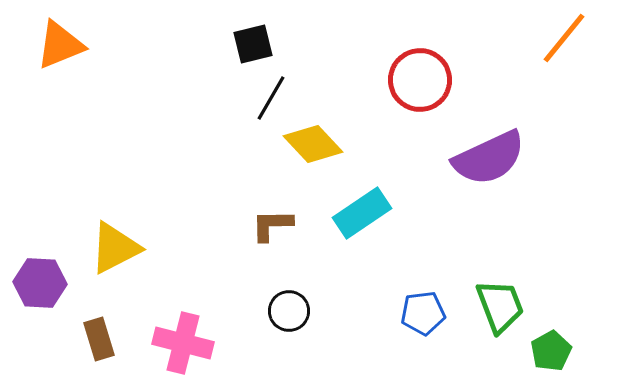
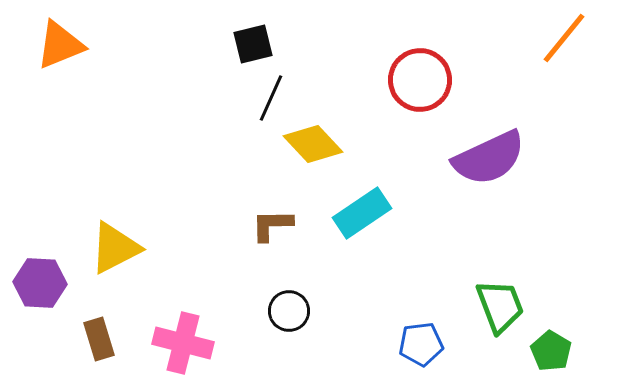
black line: rotated 6 degrees counterclockwise
blue pentagon: moved 2 px left, 31 px down
green pentagon: rotated 12 degrees counterclockwise
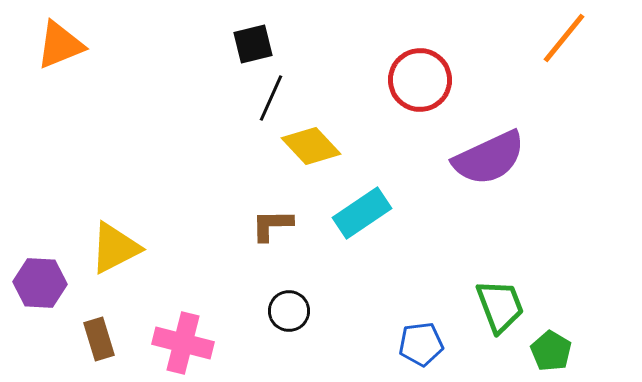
yellow diamond: moved 2 px left, 2 px down
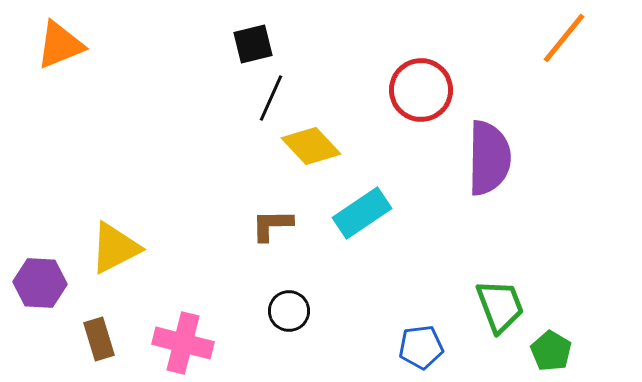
red circle: moved 1 px right, 10 px down
purple semicircle: rotated 64 degrees counterclockwise
blue pentagon: moved 3 px down
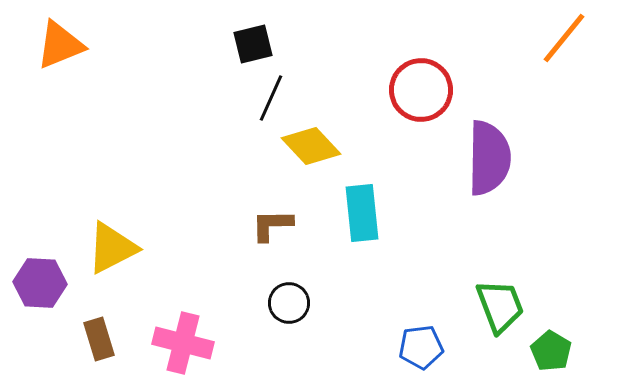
cyan rectangle: rotated 62 degrees counterclockwise
yellow triangle: moved 3 px left
black circle: moved 8 px up
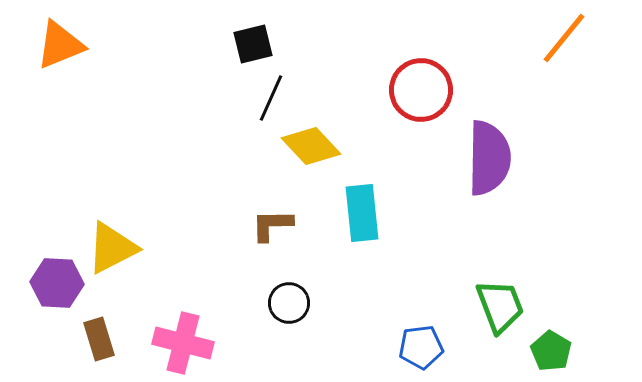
purple hexagon: moved 17 px right
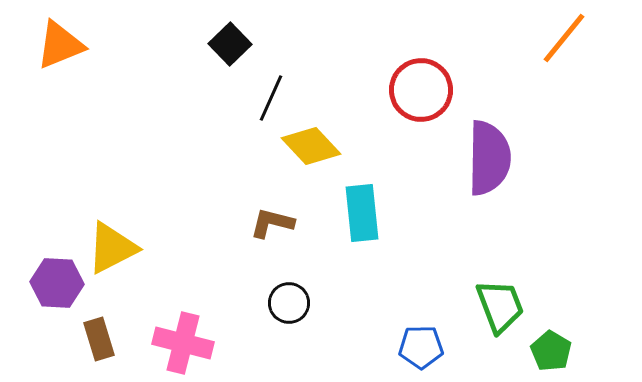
black square: moved 23 px left; rotated 30 degrees counterclockwise
brown L-shape: moved 2 px up; rotated 15 degrees clockwise
blue pentagon: rotated 6 degrees clockwise
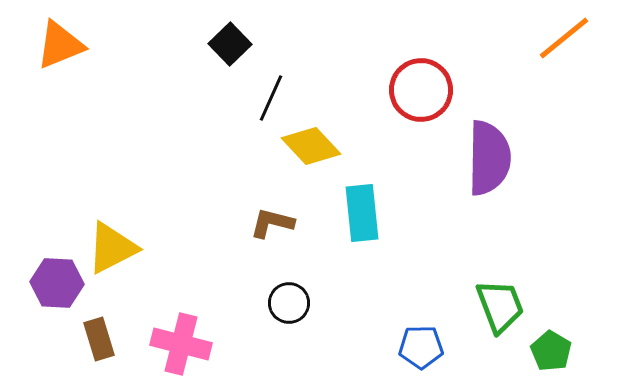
orange line: rotated 12 degrees clockwise
pink cross: moved 2 px left, 1 px down
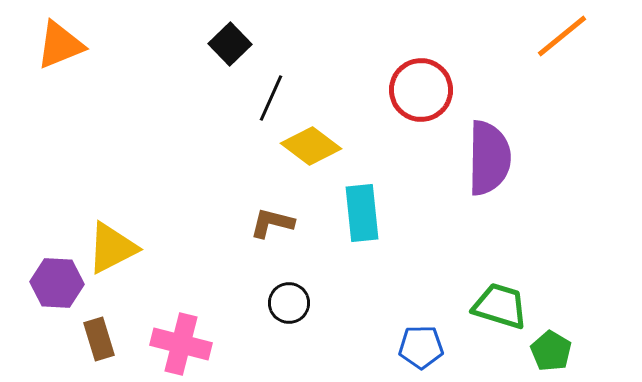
orange line: moved 2 px left, 2 px up
yellow diamond: rotated 10 degrees counterclockwise
green trapezoid: rotated 52 degrees counterclockwise
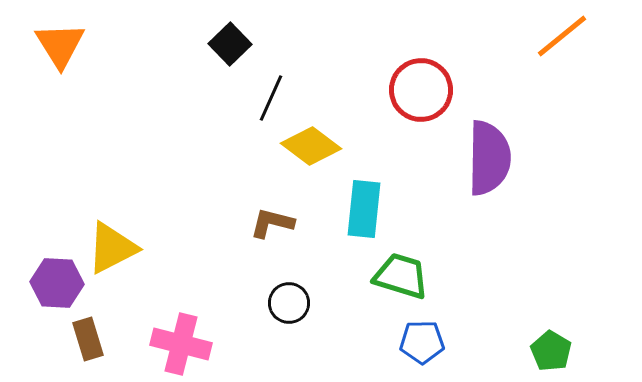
orange triangle: rotated 40 degrees counterclockwise
cyan rectangle: moved 2 px right, 4 px up; rotated 12 degrees clockwise
green trapezoid: moved 99 px left, 30 px up
brown rectangle: moved 11 px left
blue pentagon: moved 1 px right, 5 px up
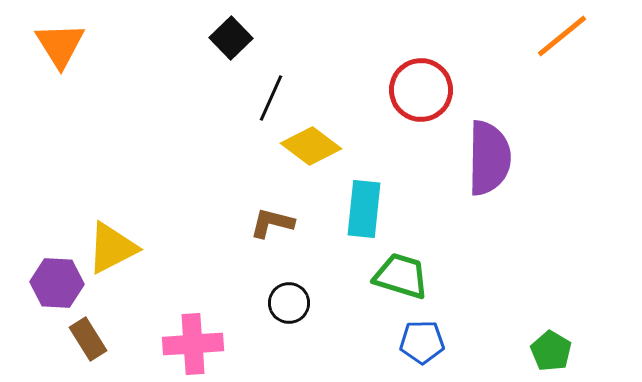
black square: moved 1 px right, 6 px up
brown rectangle: rotated 15 degrees counterclockwise
pink cross: moved 12 px right; rotated 18 degrees counterclockwise
